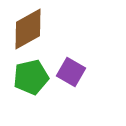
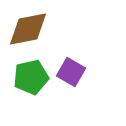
brown diamond: rotated 18 degrees clockwise
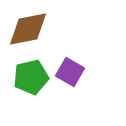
purple square: moved 1 px left
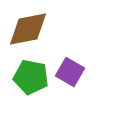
green pentagon: rotated 24 degrees clockwise
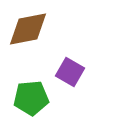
green pentagon: moved 21 px down; rotated 16 degrees counterclockwise
